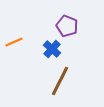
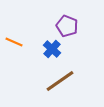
orange line: rotated 48 degrees clockwise
brown line: rotated 28 degrees clockwise
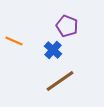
orange line: moved 1 px up
blue cross: moved 1 px right, 1 px down
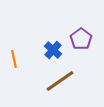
purple pentagon: moved 14 px right, 13 px down; rotated 15 degrees clockwise
orange line: moved 18 px down; rotated 54 degrees clockwise
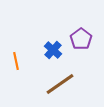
orange line: moved 2 px right, 2 px down
brown line: moved 3 px down
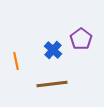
brown line: moved 8 px left; rotated 28 degrees clockwise
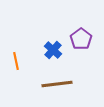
brown line: moved 5 px right
